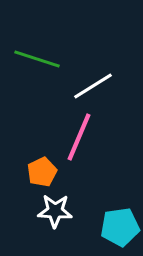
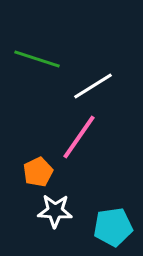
pink line: rotated 12 degrees clockwise
orange pentagon: moved 4 px left
cyan pentagon: moved 7 px left
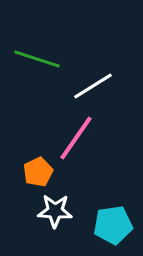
pink line: moved 3 px left, 1 px down
cyan pentagon: moved 2 px up
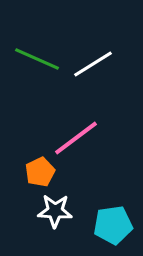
green line: rotated 6 degrees clockwise
white line: moved 22 px up
pink line: rotated 18 degrees clockwise
orange pentagon: moved 2 px right
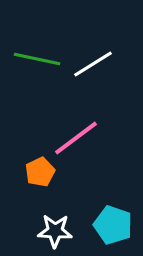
green line: rotated 12 degrees counterclockwise
white star: moved 20 px down
cyan pentagon: rotated 27 degrees clockwise
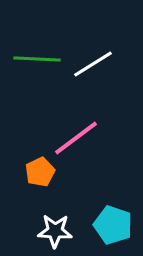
green line: rotated 9 degrees counterclockwise
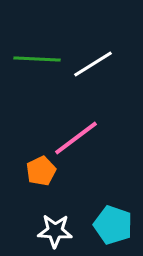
orange pentagon: moved 1 px right, 1 px up
